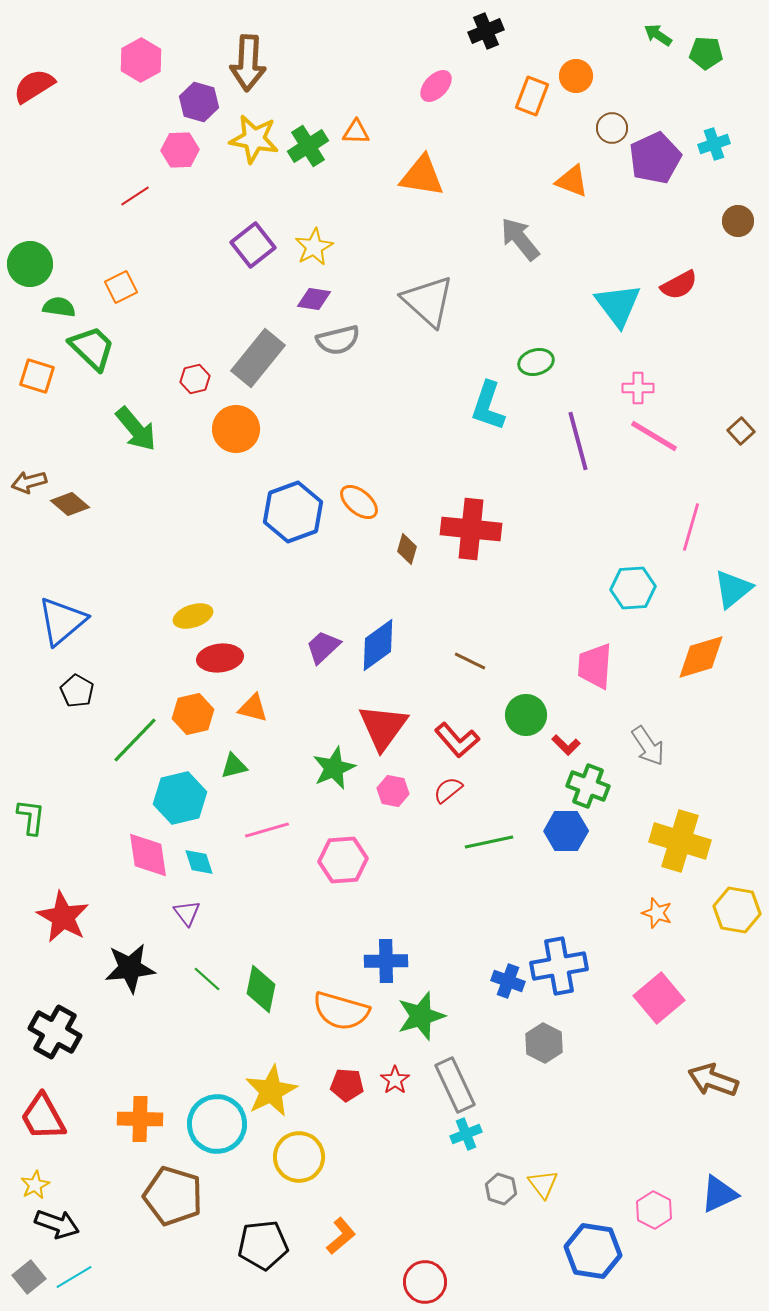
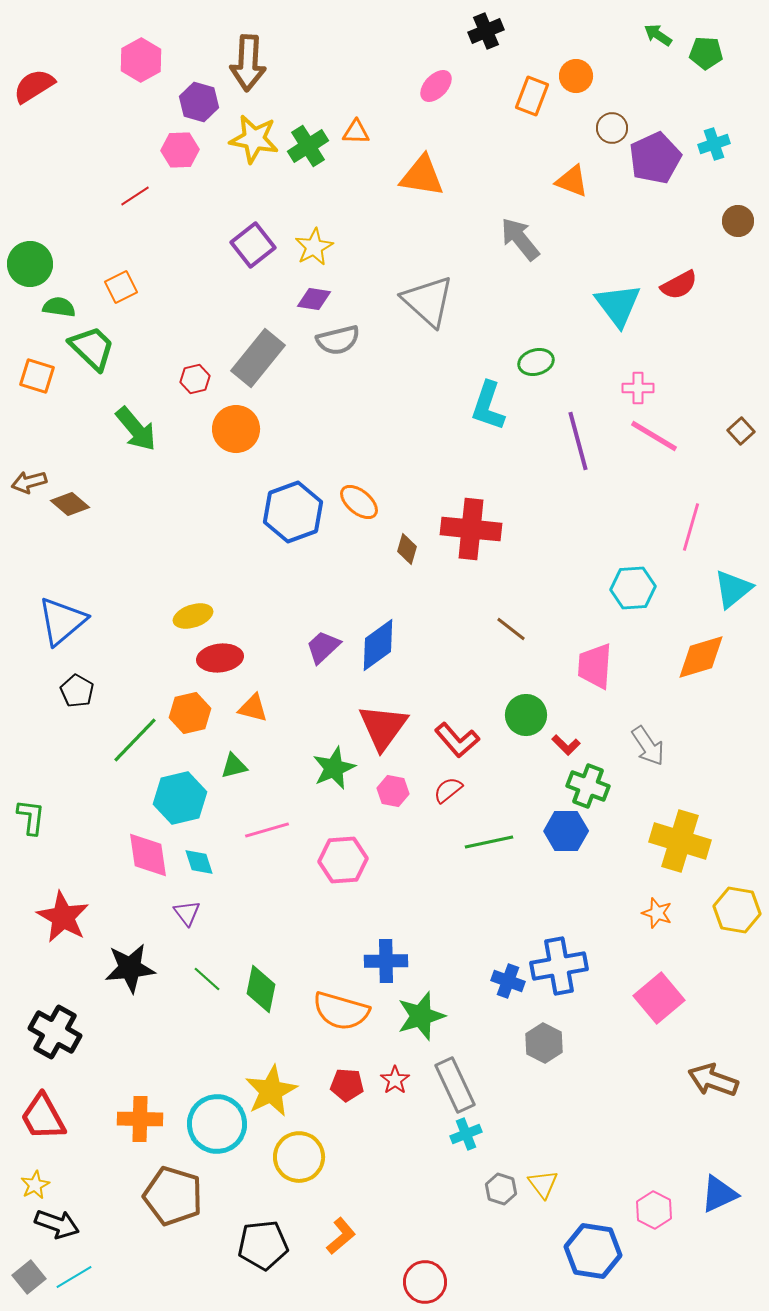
brown line at (470, 661): moved 41 px right, 32 px up; rotated 12 degrees clockwise
orange hexagon at (193, 714): moved 3 px left, 1 px up
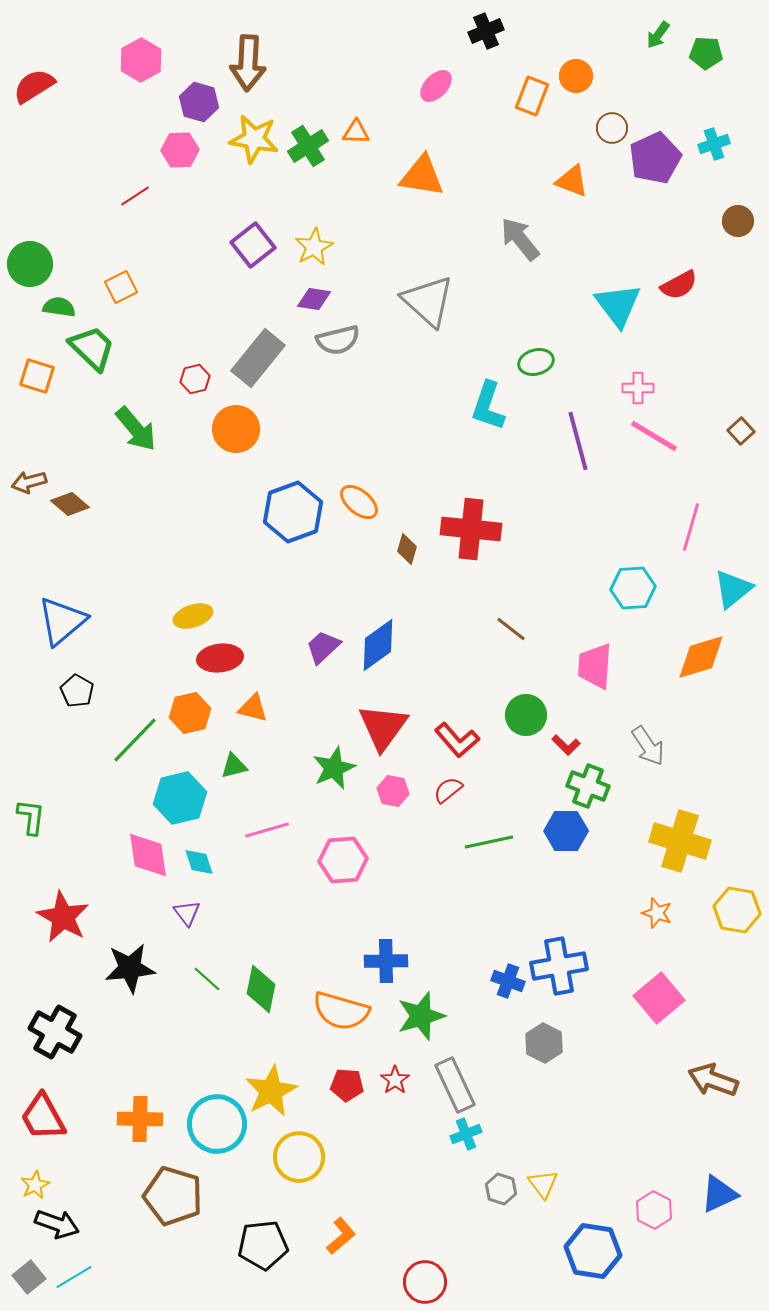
green arrow at (658, 35): rotated 88 degrees counterclockwise
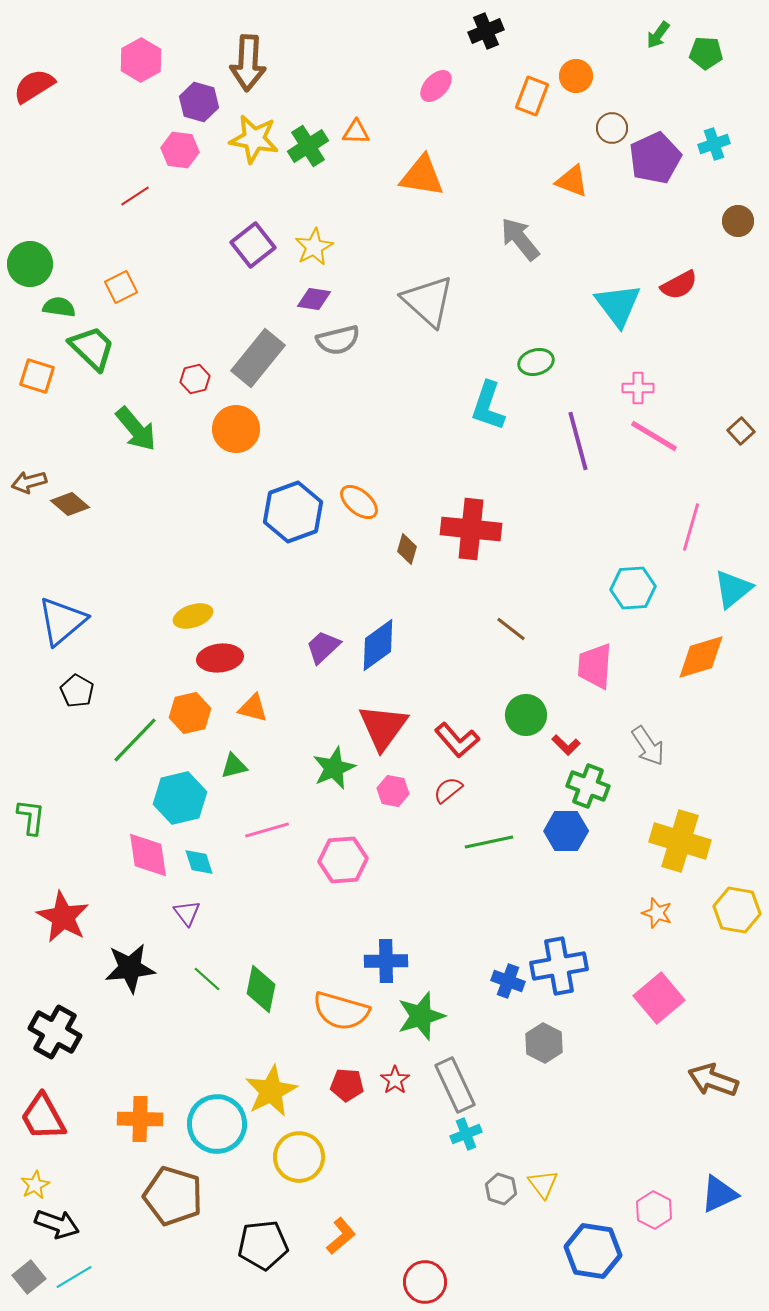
pink hexagon at (180, 150): rotated 9 degrees clockwise
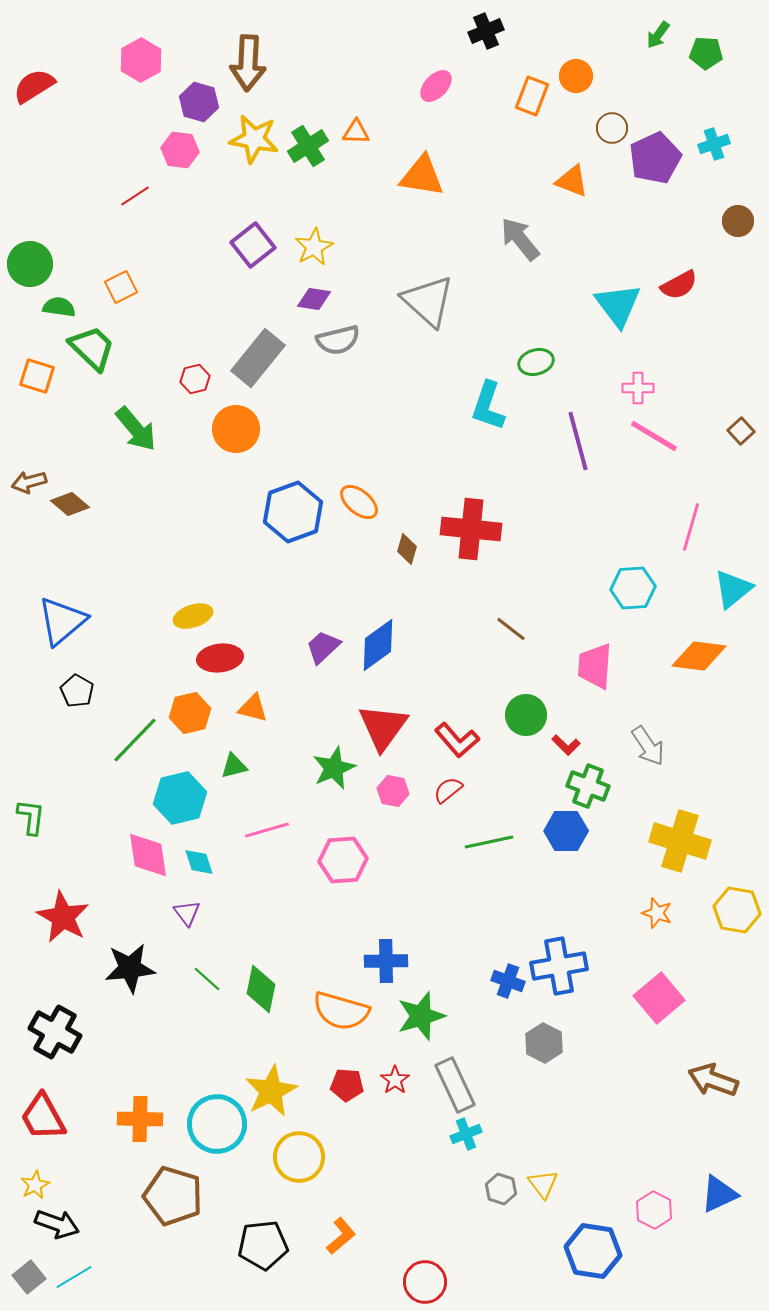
orange diamond at (701, 657): moved 2 px left, 1 px up; rotated 24 degrees clockwise
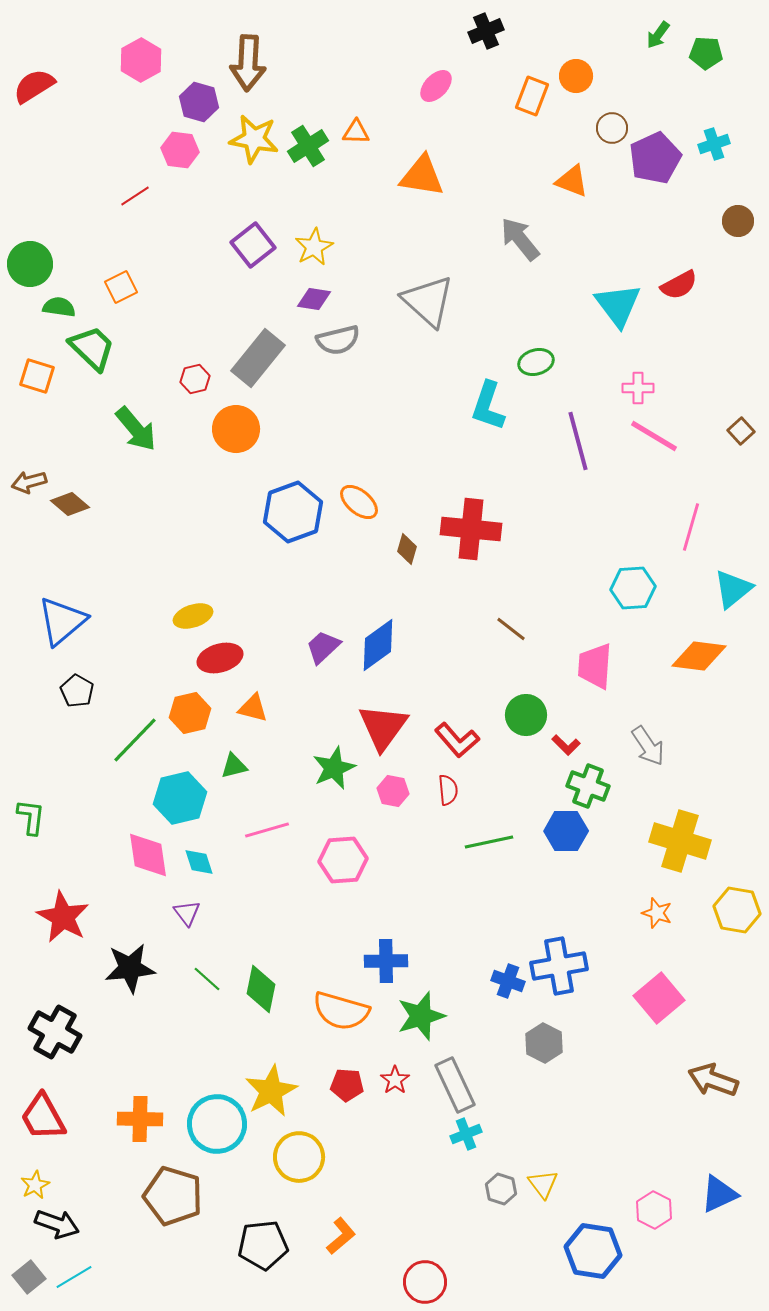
red ellipse at (220, 658): rotated 9 degrees counterclockwise
red semicircle at (448, 790): rotated 124 degrees clockwise
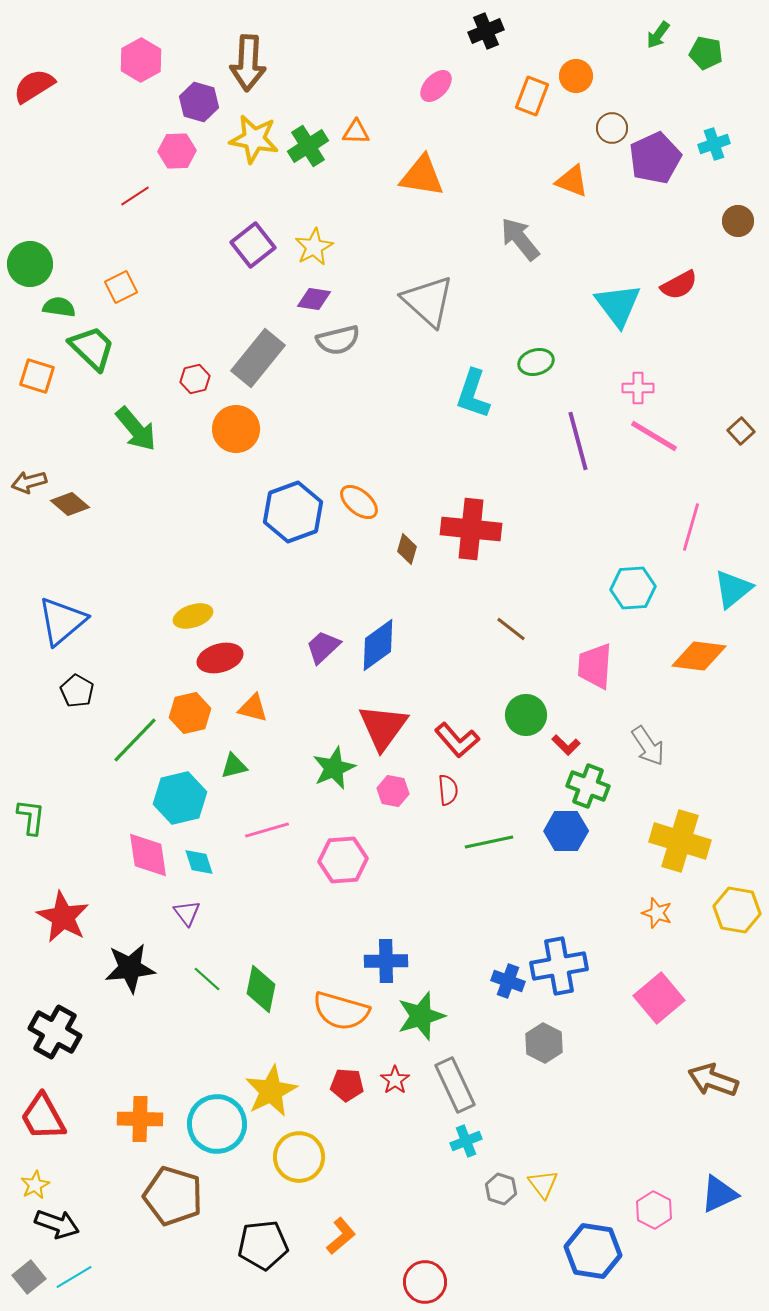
green pentagon at (706, 53): rotated 8 degrees clockwise
pink hexagon at (180, 150): moved 3 px left, 1 px down; rotated 9 degrees counterclockwise
cyan L-shape at (488, 406): moved 15 px left, 12 px up
cyan cross at (466, 1134): moved 7 px down
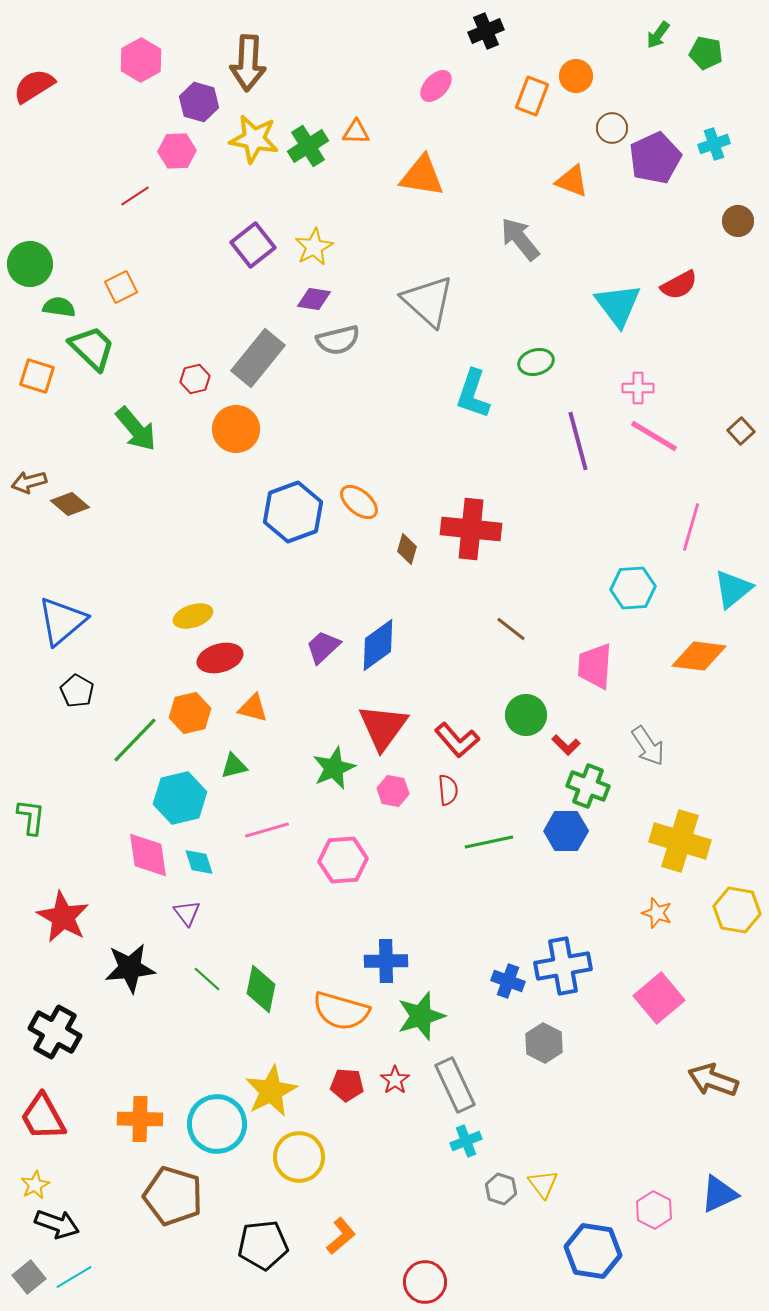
blue cross at (559, 966): moved 4 px right
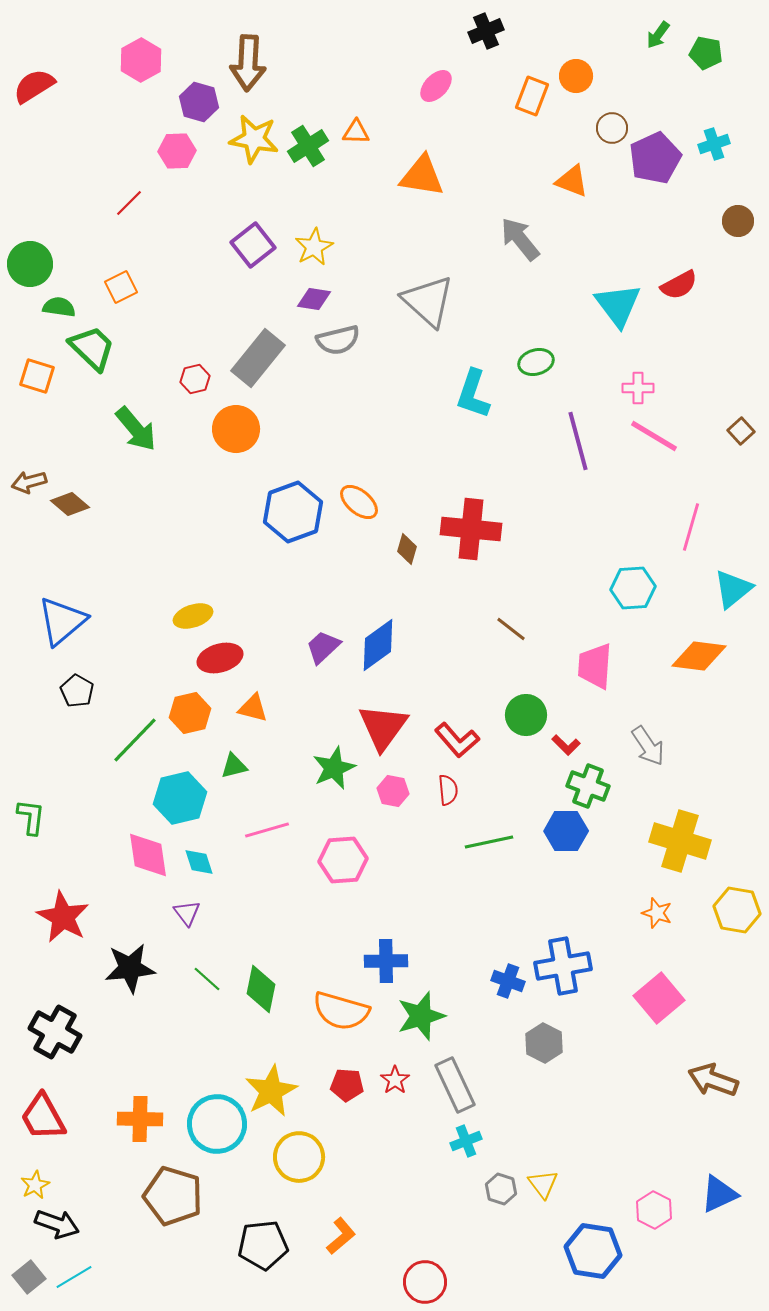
red line at (135, 196): moved 6 px left, 7 px down; rotated 12 degrees counterclockwise
